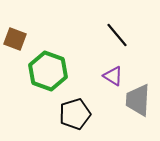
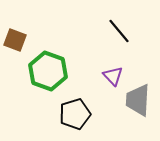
black line: moved 2 px right, 4 px up
brown square: moved 1 px down
purple triangle: rotated 15 degrees clockwise
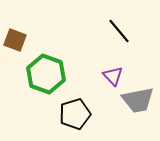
green hexagon: moved 2 px left, 3 px down
gray trapezoid: rotated 104 degrees counterclockwise
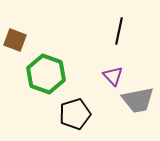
black line: rotated 52 degrees clockwise
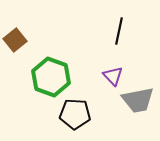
brown square: rotated 30 degrees clockwise
green hexagon: moved 5 px right, 3 px down
black pentagon: rotated 20 degrees clockwise
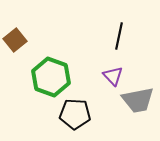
black line: moved 5 px down
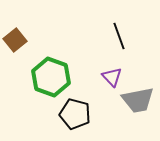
black line: rotated 32 degrees counterclockwise
purple triangle: moved 1 px left, 1 px down
black pentagon: rotated 12 degrees clockwise
